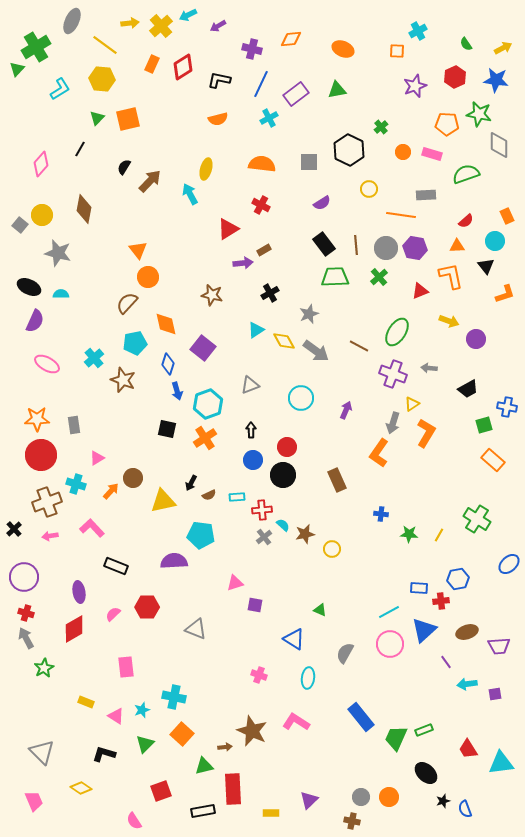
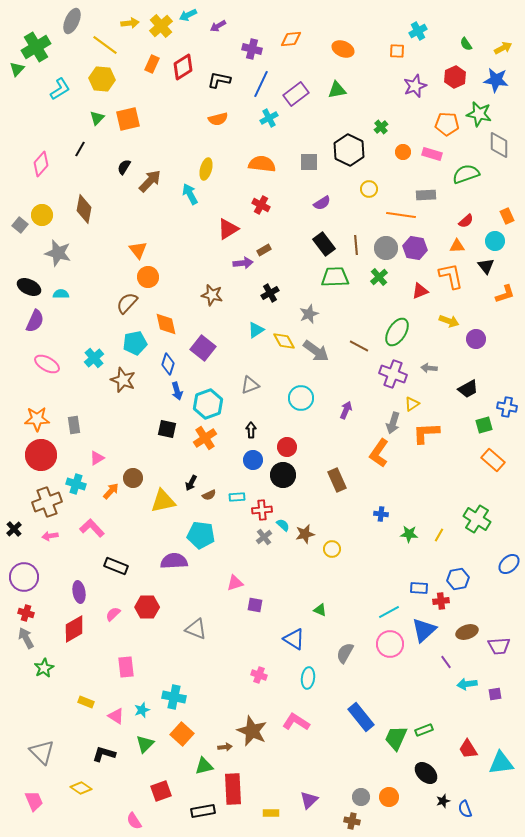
orange L-shape at (426, 433): rotated 124 degrees counterclockwise
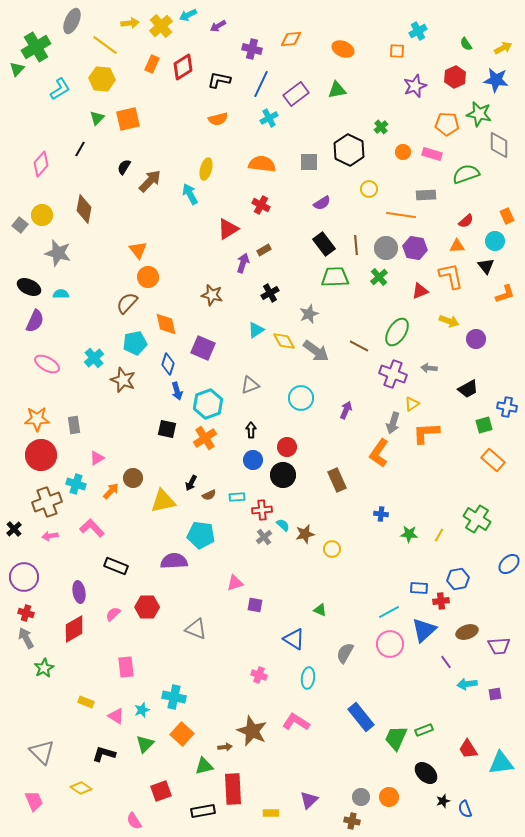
purple arrow at (243, 263): rotated 66 degrees counterclockwise
purple square at (203, 348): rotated 15 degrees counterclockwise
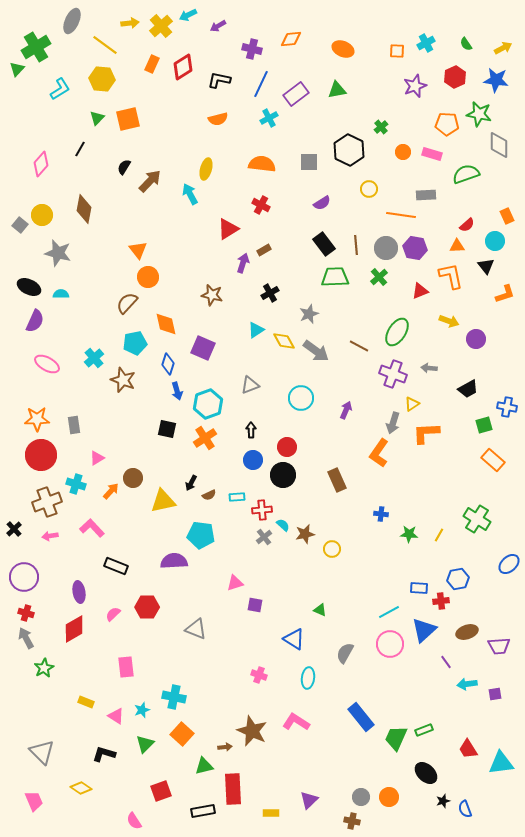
cyan cross at (418, 31): moved 8 px right, 12 px down
red semicircle at (466, 221): moved 1 px right, 4 px down
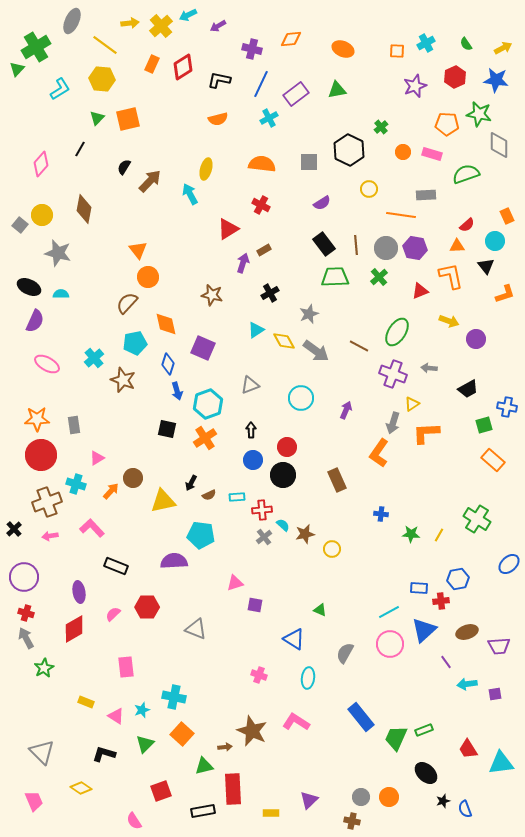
green star at (409, 534): moved 2 px right
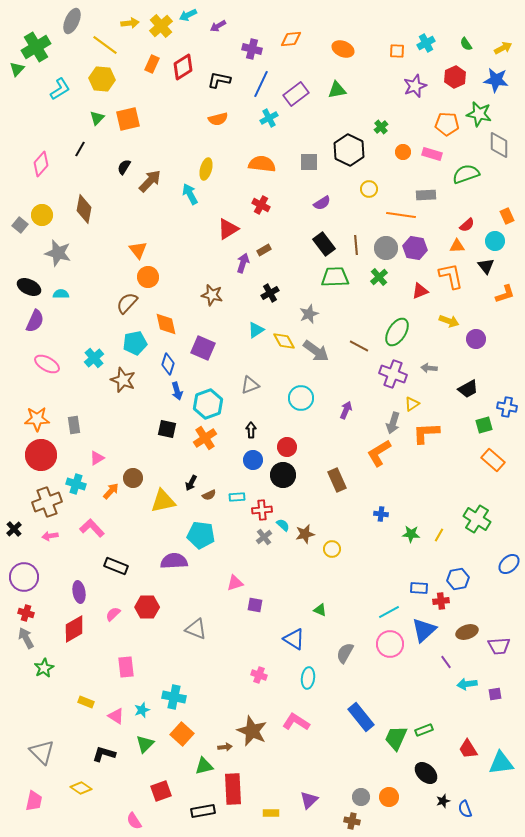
orange L-shape at (379, 453): rotated 24 degrees clockwise
pink trapezoid at (34, 801): rotated 35 degrees clockwise
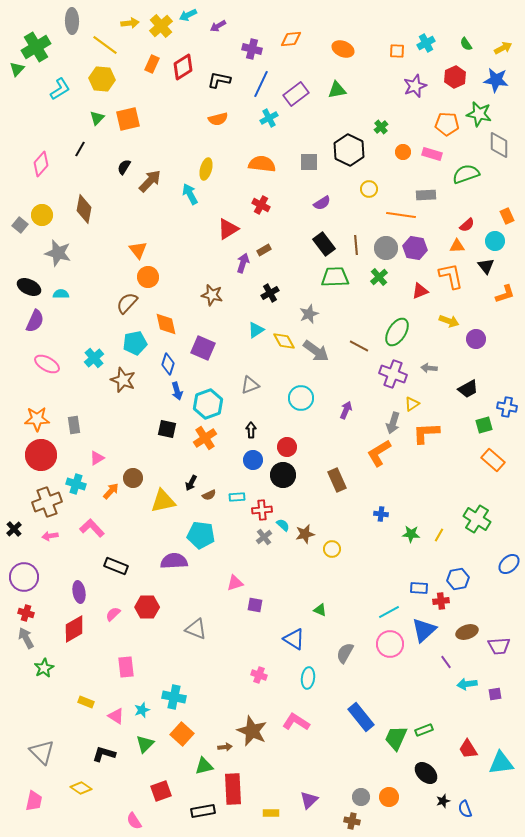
gray ellipse at (72, 21): rotated 25 degrees counterclockwise
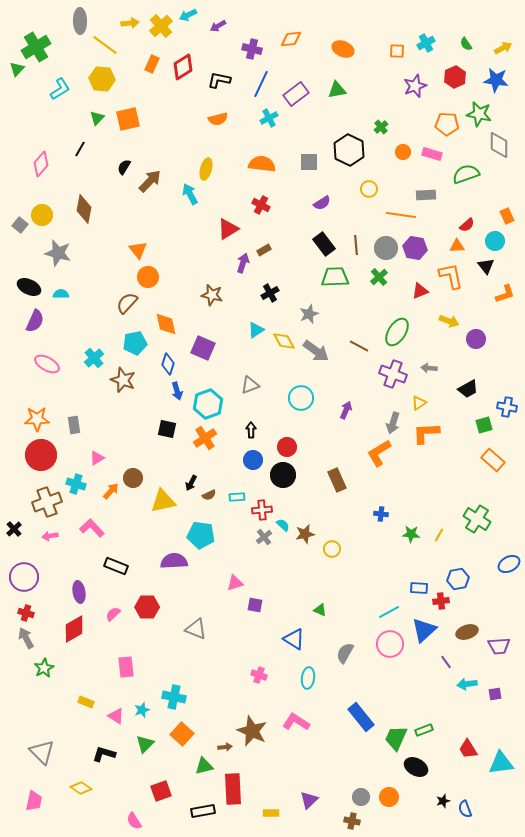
gray ellipse at (72, 21): moved 8 px right
yellow triangle at (412, 404): moved 7 px right, 1 px up
blue ellipse at (509, 564): rotated 15 degrees clockwise
black ellipse at (426, 773): moved 10 px left, 6 px up; rotated 15 degrees counterclockwise
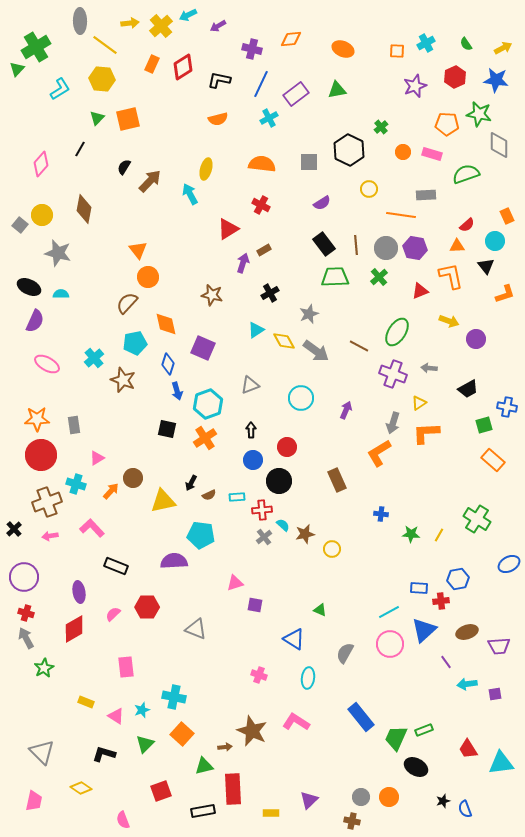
black circle at (283, 475): moved 4 px left, 6 px down
pink semicircle at (134, 821): moved 11 px left, 1 px up; rotated 12 degrees clockwise
